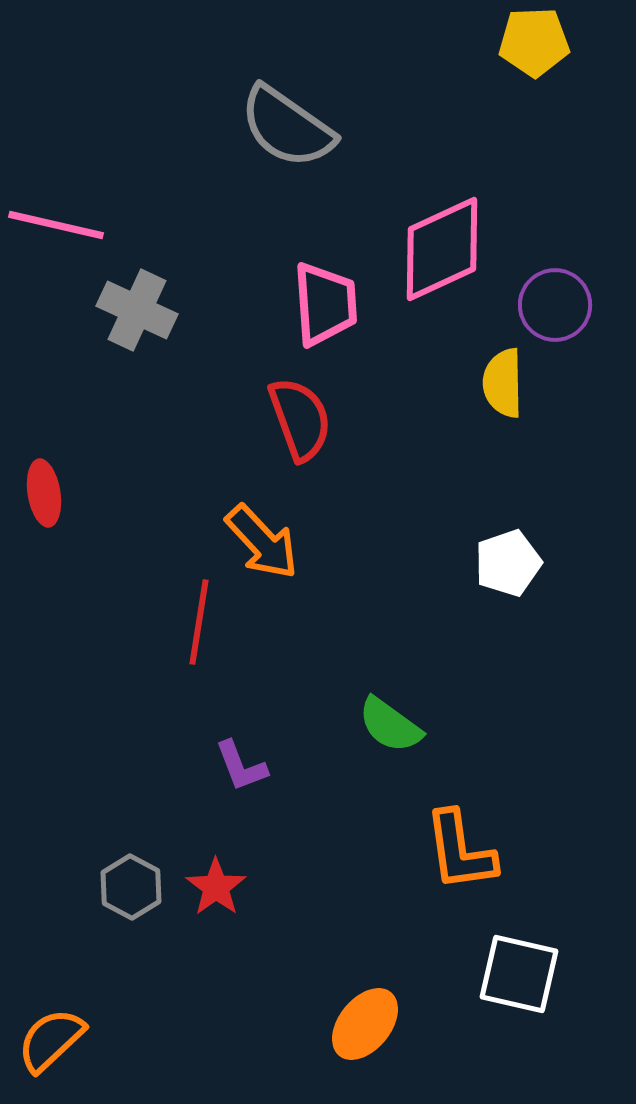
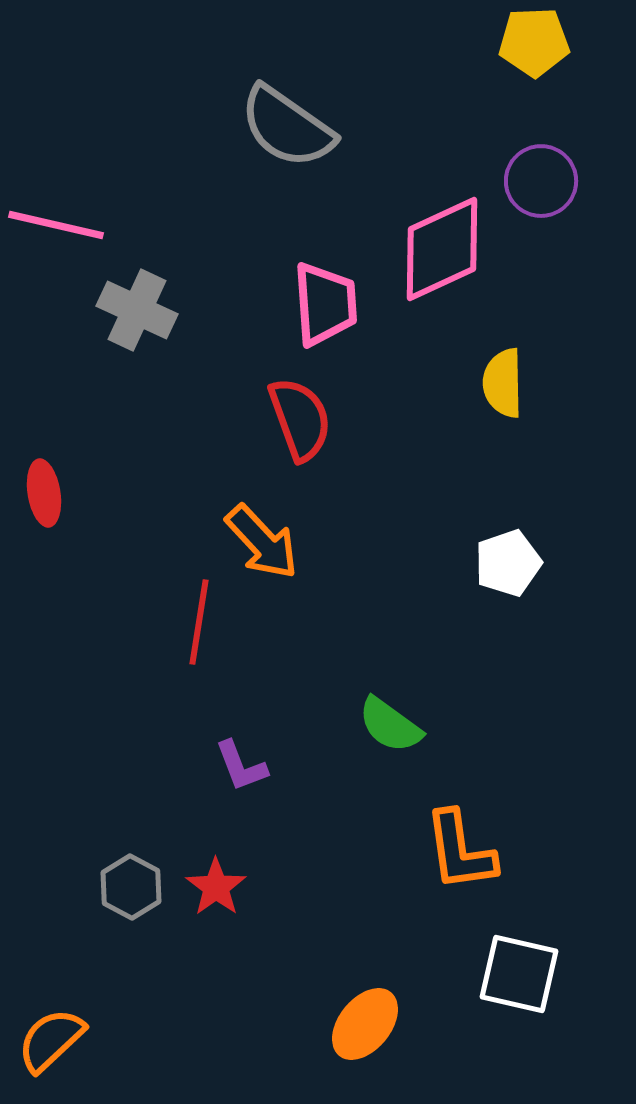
purple circle: moved 14 px left, 124 px up
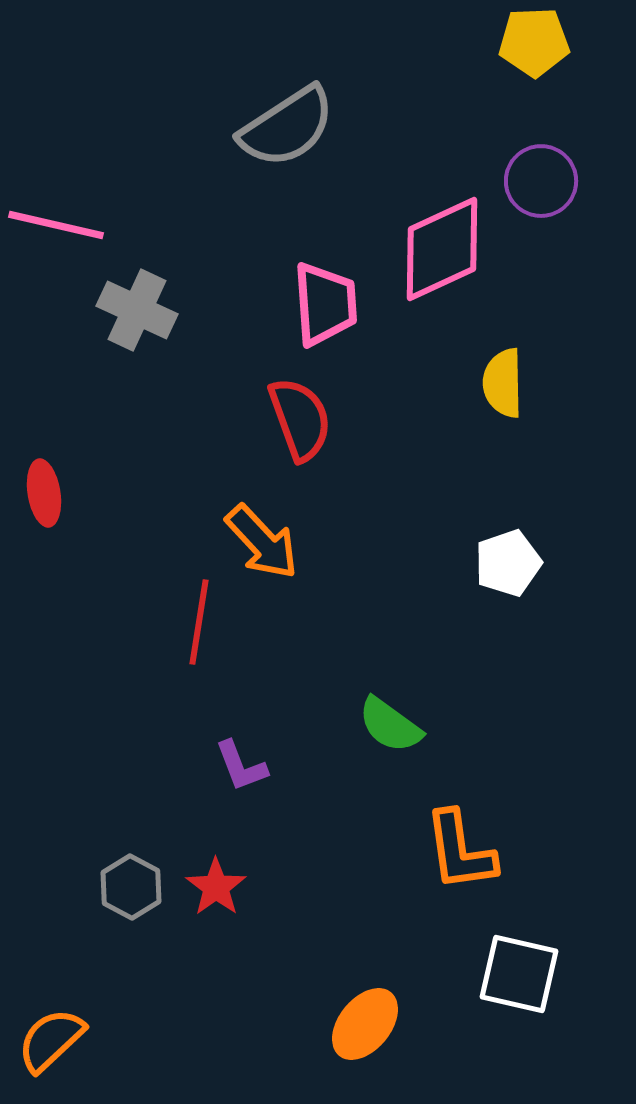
gray semicircle: rotated 68 degrees counterclockwise
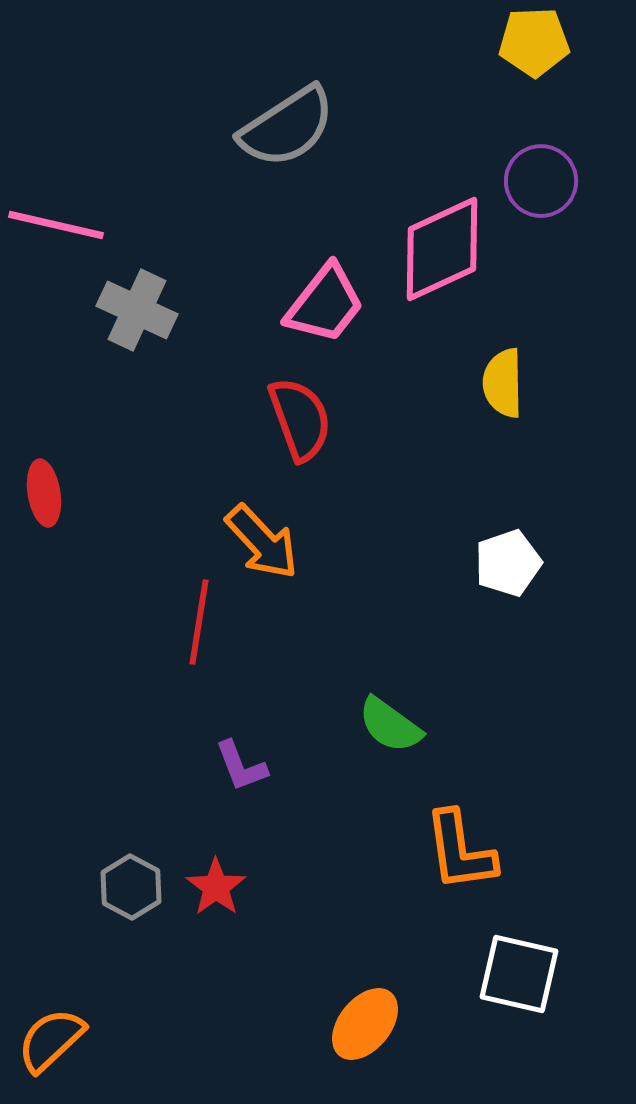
pink trapezoid: rotated 42 degrees clockwise
